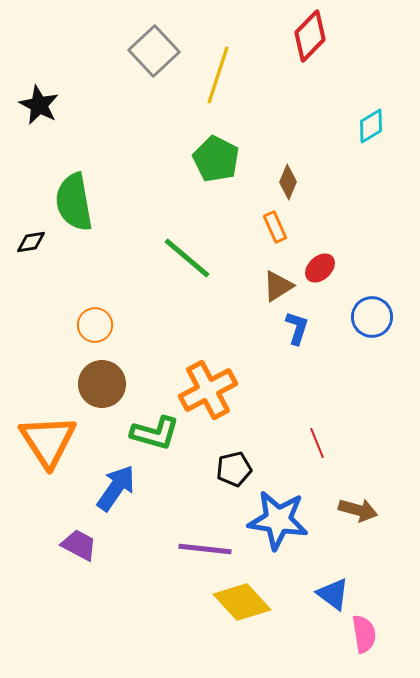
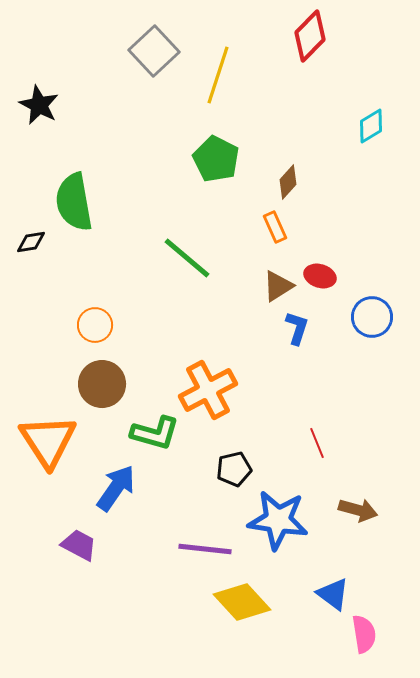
brown diamond: rotated 20 degrees clockwise
red ellipse: moved 8 px down; rotated 60 degrees clockwise
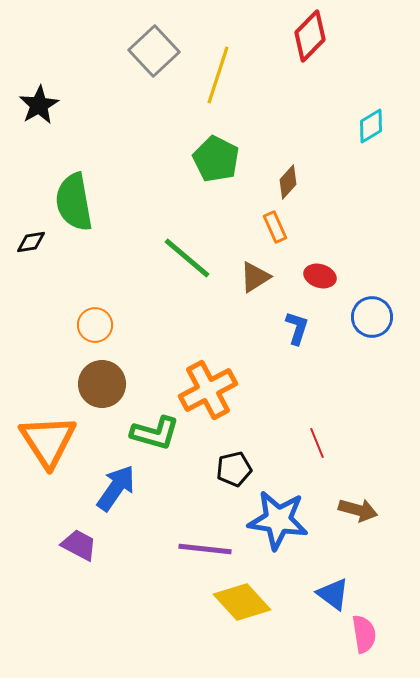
black star: rotated 15 degrees clockwise
brown triangle: moved 23 px left, 9 px up
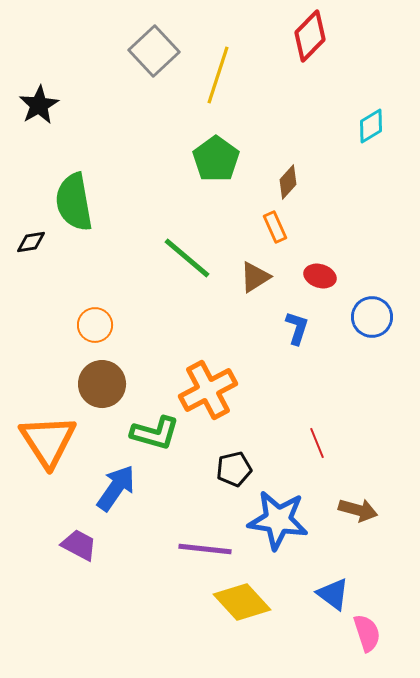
green pentagon: rotated 9 degrees clockwise
pink semicircle: moved 3 px right, 1 px up; rotated 9 degrees counterclockwise
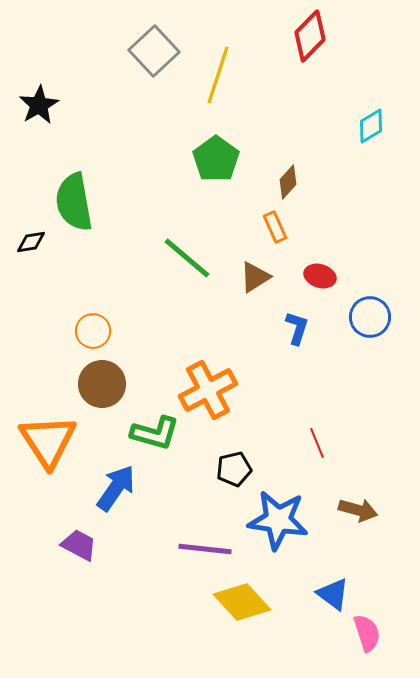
blue circle: moved 2 px left
orange circle: moved 2 px left, 6 px down
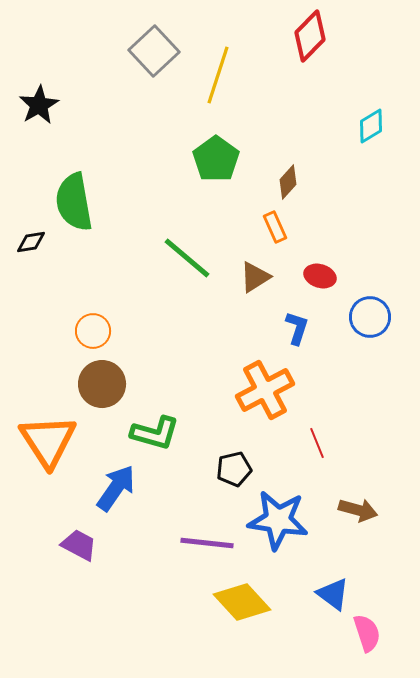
orange cross: moved 57 px right
purple line: moved 2 px right, 6 px up
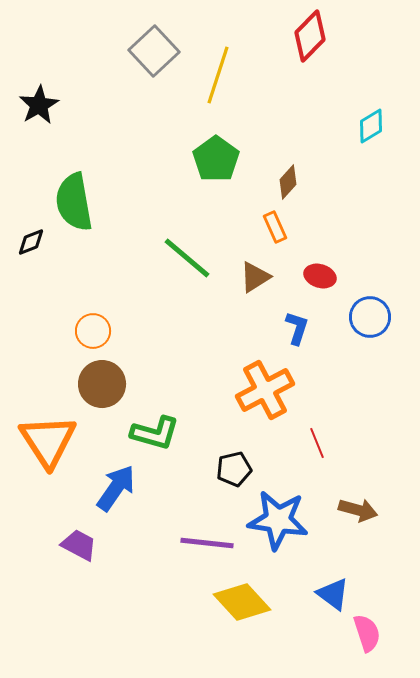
black diamond: rotated 12 degrees counterclockwise
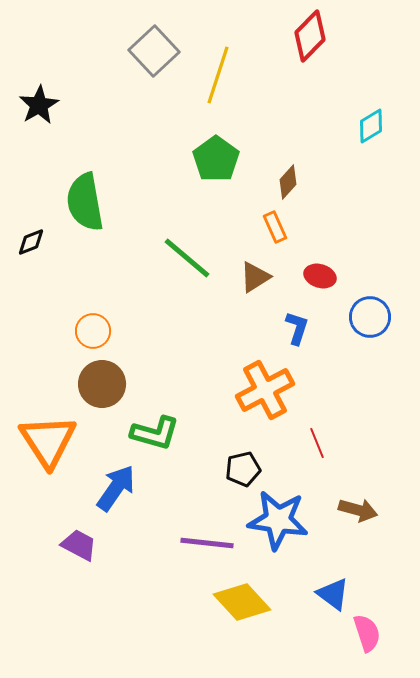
green semicircle: moved 11 px right
black pentagon: moved 9 px right
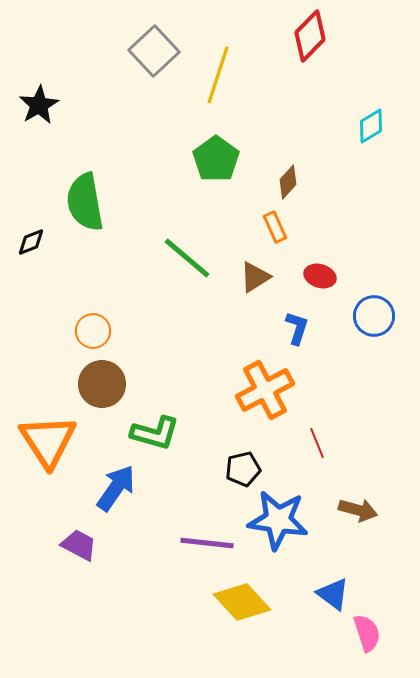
blue circle: moved 4 px right, 1 px up
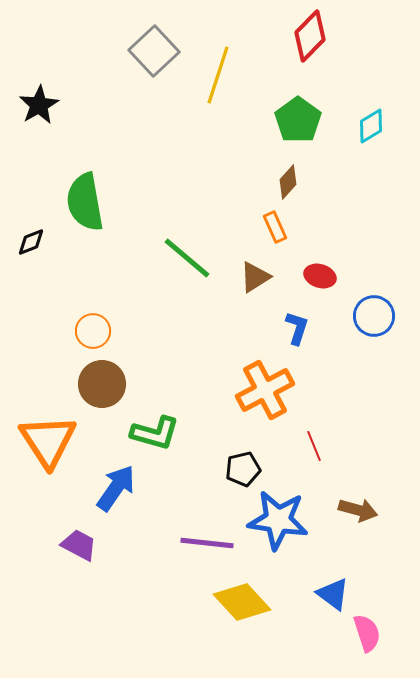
green pentagon: moved 82 px right, 39 px up
red line: moved 3 px left, 3 px down
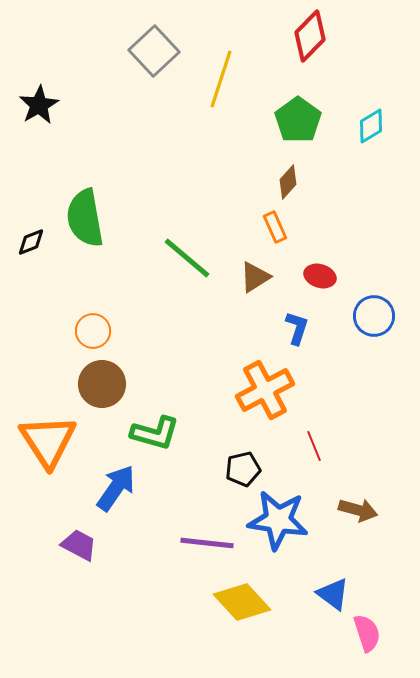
yellow line: moved 3 px right, 4 px down
green semicircle: moved 16 px down
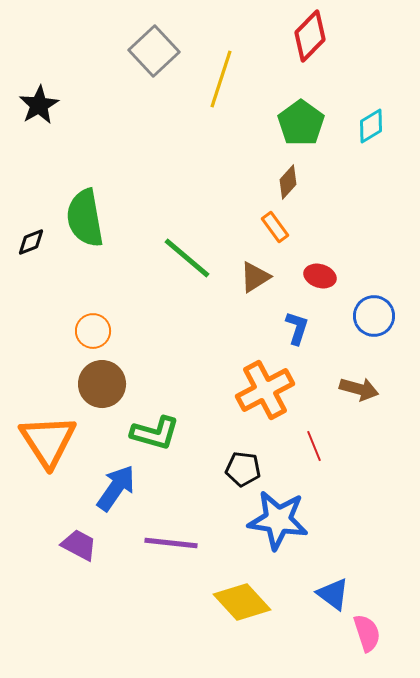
green pentagon: moved 3 px right, 3 px down
orange rectangle: rotated 12 degrees counterclockwise
black pentagon: rotated 20 degrees clockwise
brown arrow: moved 1 px right, 121 px up
purple line: moved 36 px left
